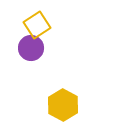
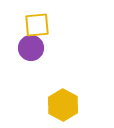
yellow square: rotated 28 degrees clockwise
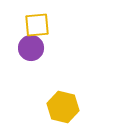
yellow hexagon: moved 2 px down; rotated 16 degrees counterclockwise
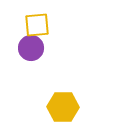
yellow hexagon: rotated 12 degrees counterclockwise
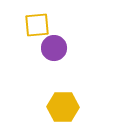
purple circle: moved 23 px right
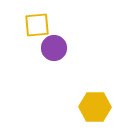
yellow hexagon: moved 32 px right
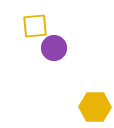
yellow square: moved 2 px left, 1 px down
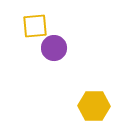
yellow hexagon: moved 1 px left, 1 px up
